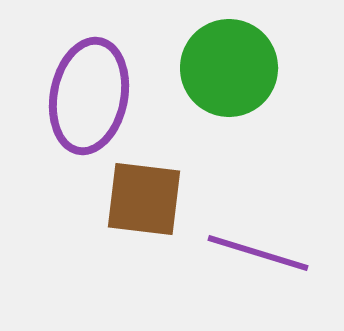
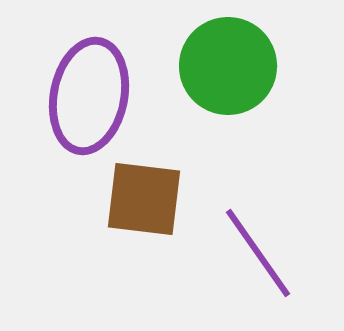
green circle: moved 1 px left, 2 px up
purple line: rotated 38 degrees clockwise
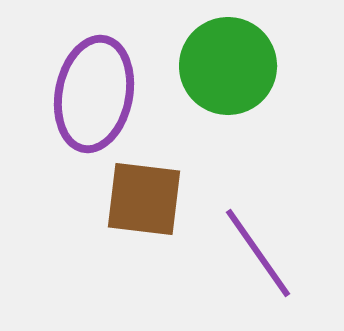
purple ellipse: moved 5 px right, 2 px up
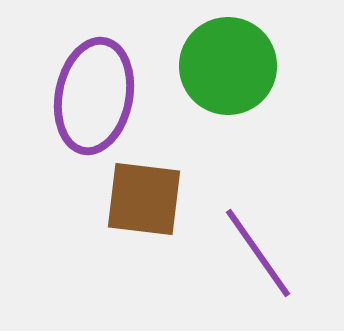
purple ellipse: moved 2 px down
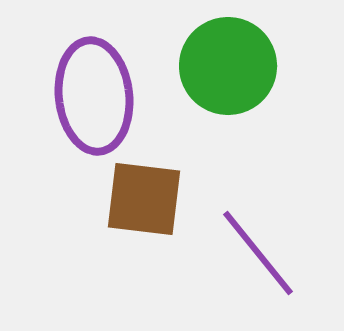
purple ellipse: rotated 17 degrees counterclockwise
purple line: rotated 4 degrees counterclockwise
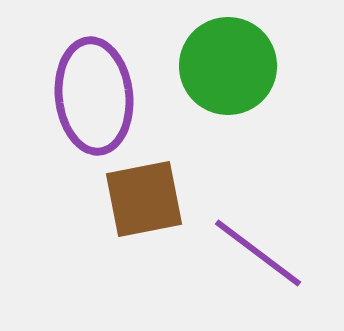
brown square: rotated 18 degrees counterclockwise
purple line: rotated 14 degrees counterclockwise
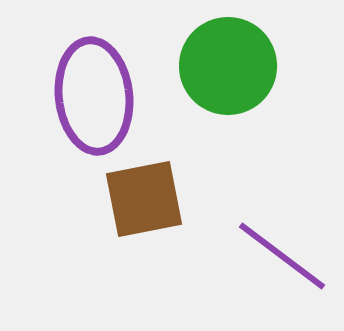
purple line: moved 24 px right, 3 px down
